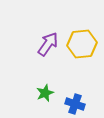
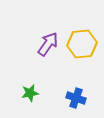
green star: moved 15 px left; rotated 12 degrees clockwise
blue cross: moved 1 px right, 6 px up
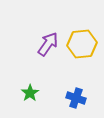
green star: rotated 24 degrees counterclockwise
